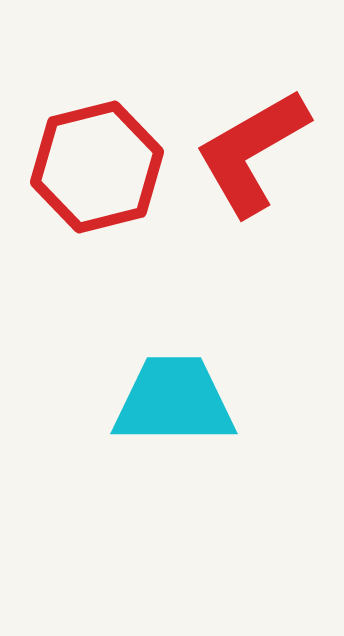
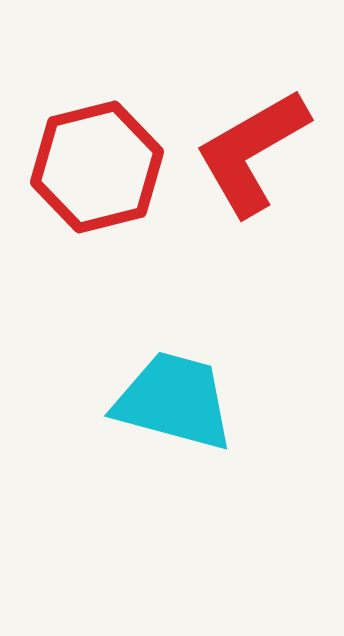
cyan trapezoid: rotated 15 degrees clockwise
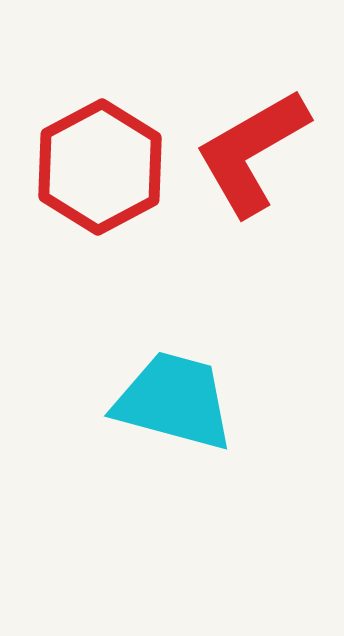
red hexagon: moved 3 px right; rotated 14 degrees counterclockwise
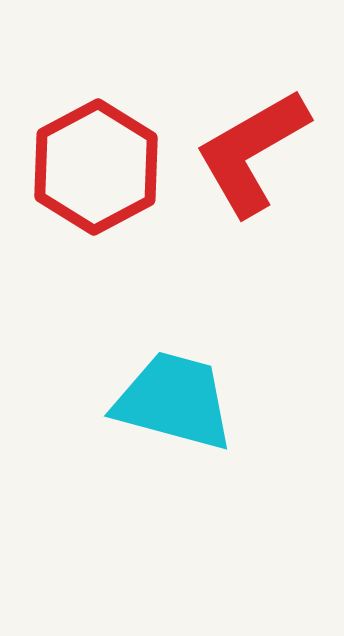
red hexagon: moved 4 px left
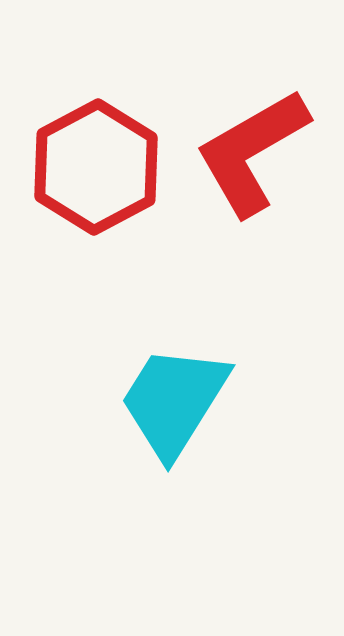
cyan trapezoid: rotated 73 degrees counterclockwise
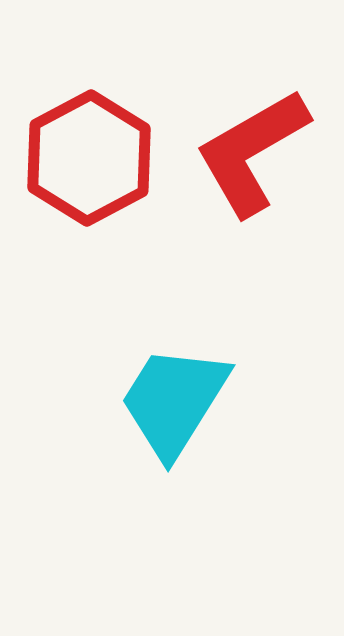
red hexagon: moved 7 px left, 9 px up
